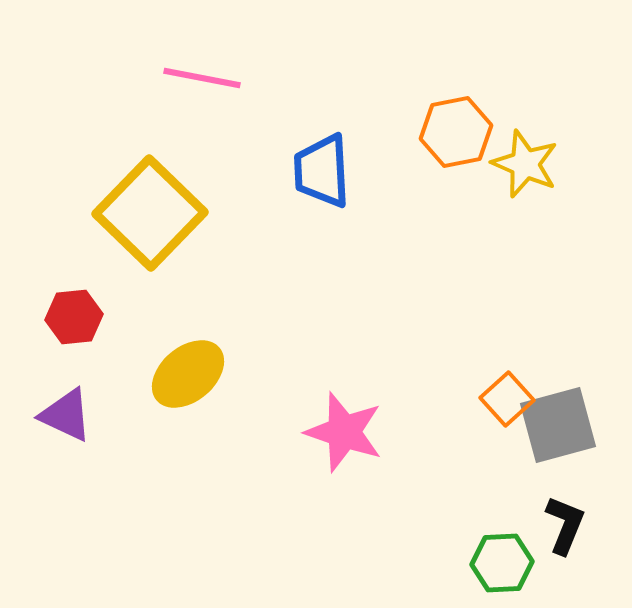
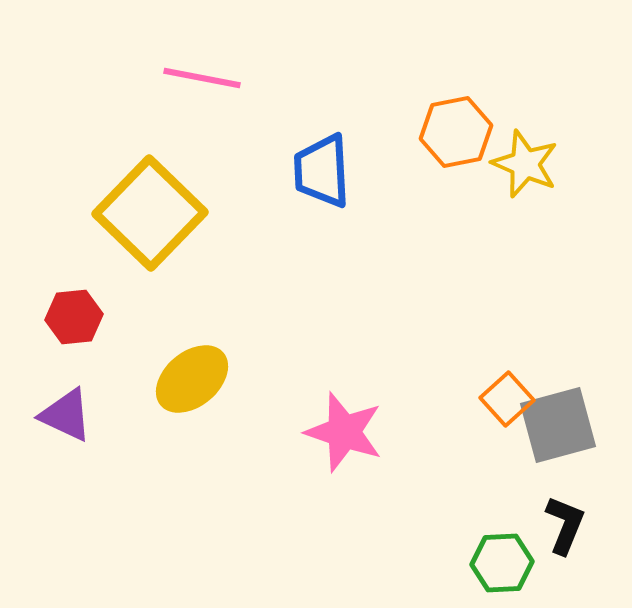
yellow ellipse: moved 4 px right, 5 px down
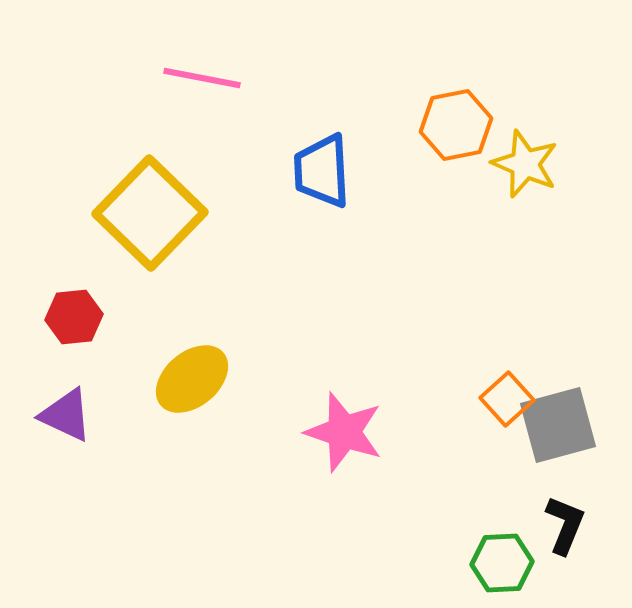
orange hexagon: moved 7 px up
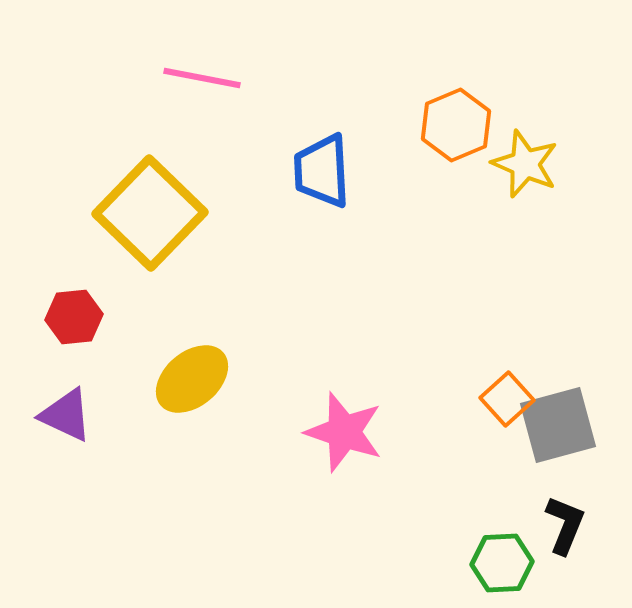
orange hexagon: rotated 12 degrees counterclockwise
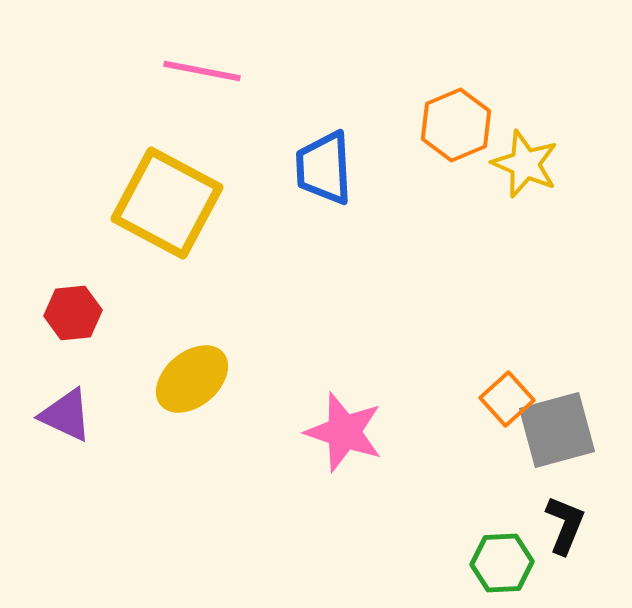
pink line: moved 7 px up
blue trapezoid: moved 2 px right, 3 px up
yellow square: moved 17 px right, 10 px up; rotated 16 degrees counterclockwise
red hexagon: moved 1 px left, 4 px up
gray square: moved 1 px left, 5 px down
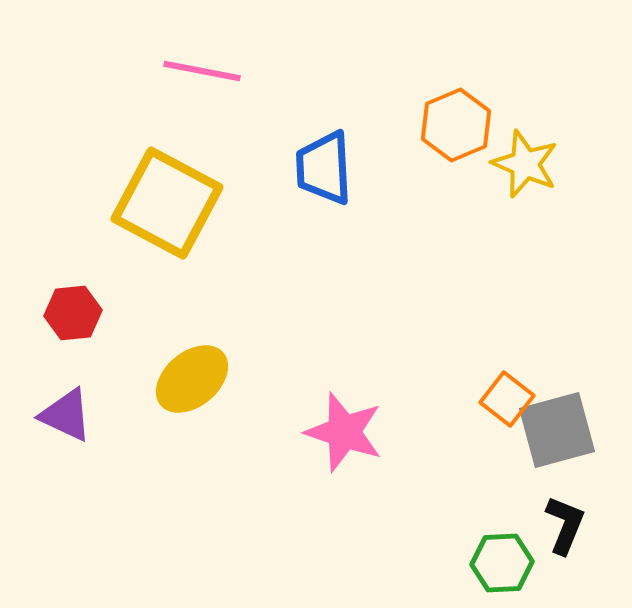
orange square: rotated 10 degrees counterclockwise
